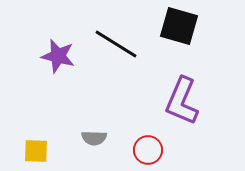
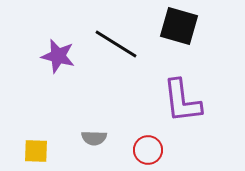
purple L-shape: rotated 30 degrees counterclockwise
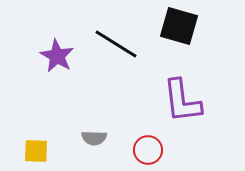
purple star: moved 1 px left; rotated 16 degrees clockwise
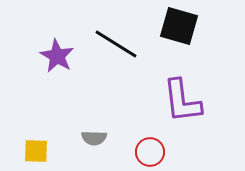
red circle: moved 2 px right, 2 px down
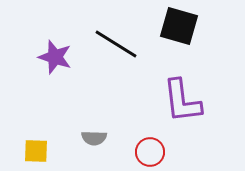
purple star: moved 2 px left, 1 px down; rotated 12 degrees counterclockwise
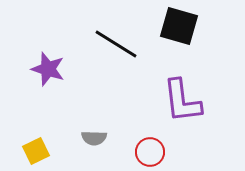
purple star: moved 7 px left, 12 px down
yellow square: rotated 28 degrees counterclockwise
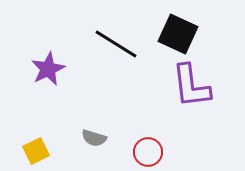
black square: moved 1 px left, 8 px down; rotated 9 degrees clockwise
purple star: rotated 28 degrees clockwise
purple L-shape: moved 9 px right, 15 px up
gray semicircle: rotated 15 degrees clockwise
red circle: moved 2 px left
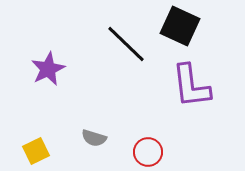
black square: moved 2 px right, 8 px up
black line: moved 10 px right; rotated 12 degrees clockwise
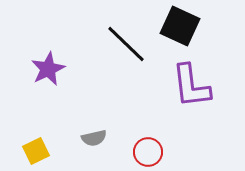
gray semicircle: rotated 30 degrees counterclockwise
